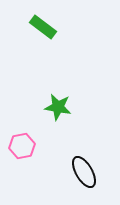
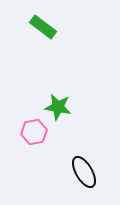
pink hexagon: moved 12 px right, 14 px up
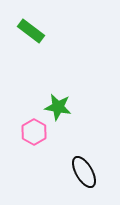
green rectangle: moved 12 px left, 4 px down
pink hexagon: rotated 20 degrees counterclockwise
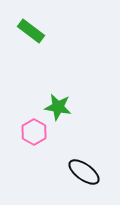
black ellipse: rotated 24 degrees counterclockwise
